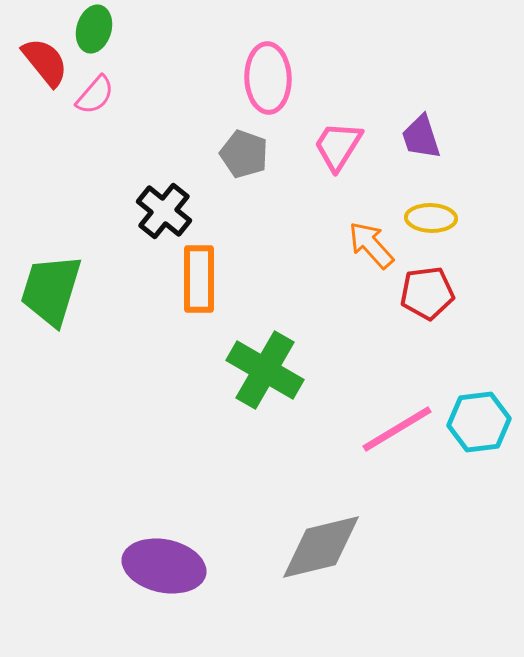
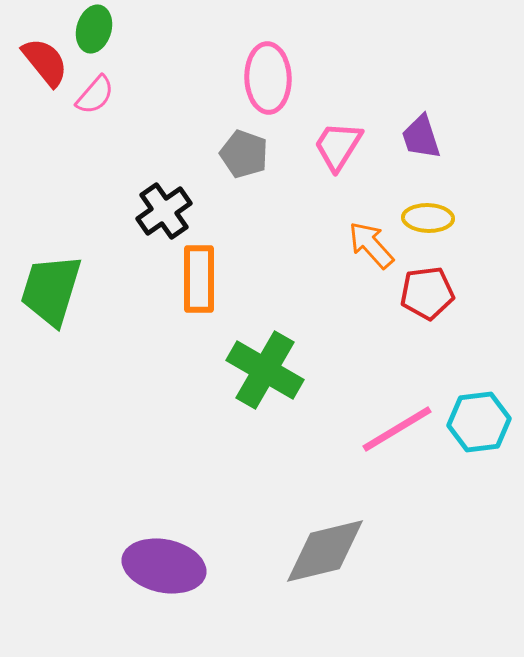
black cross: rotated 16 degrees clockwise
yellow ellipse: moved 3 px left
gray diamond: moved 4 px right, 4 px down
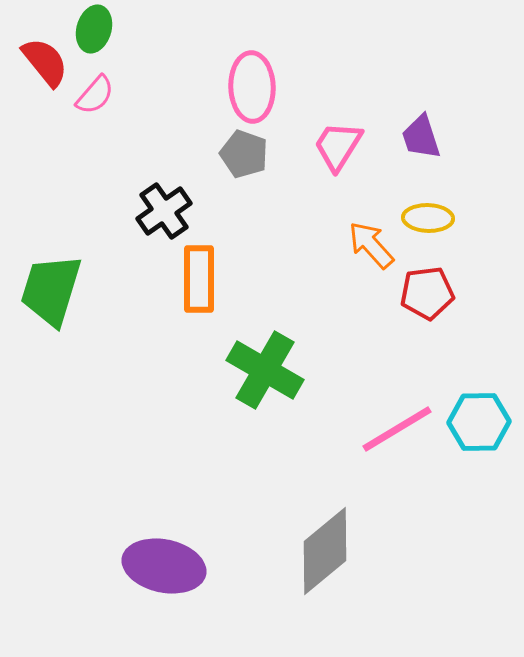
pink ellipse: moved 16 px left, 9 px down
cyan hexagon: rotated 6 degrees clockwise
gray diamond: rotated 26 degrees counterclockwise
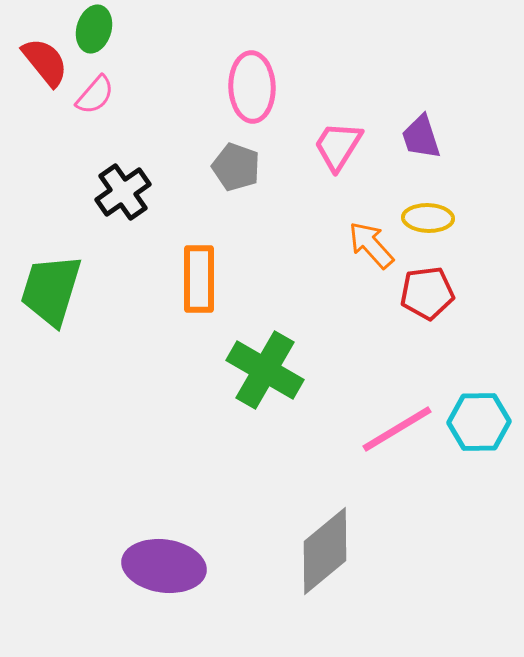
gray pentagon: moved 8 px left, 13 px down
black cross: moved 41 px left, 19 px up
purple ellipse: rotated 4 degrees counterclockwise
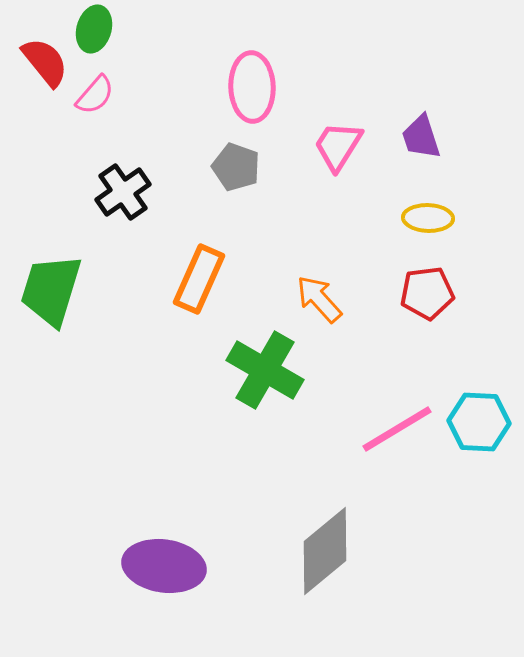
orange arrow: moved 52 px left, 54 px down
orange rectangle: rotated 24 degrees clockwise
cyan hexagon: rotated 4 degrees clockwise
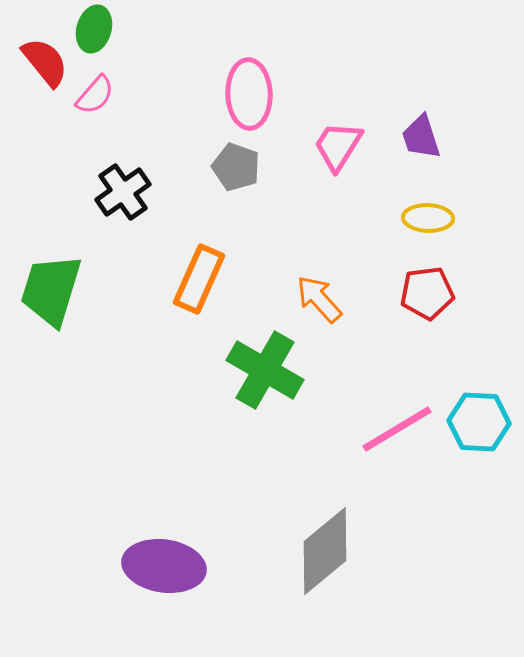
pink ellipse: moved 3 px left, 7 px down
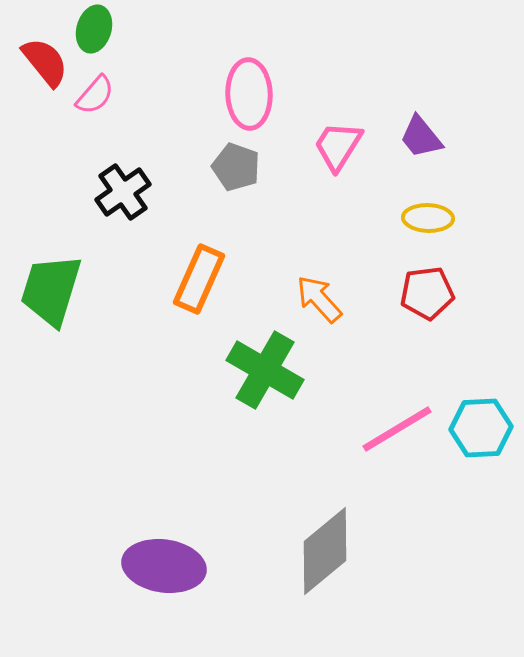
purple trapezoid: rotated 21 degrees counterclockwise
cyan hexagon: moved 2 px right, 6 px down; rotated 6 degrees counterclockwise
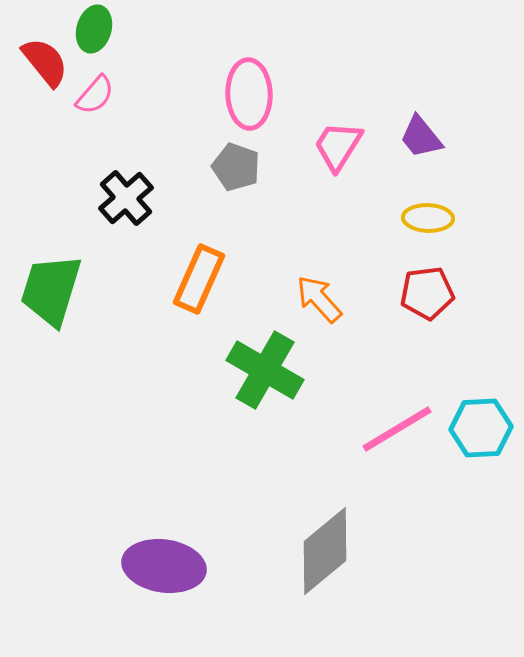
black cross: moved 3 px right, 6 px down; rotated 6 degrees counterclockwise
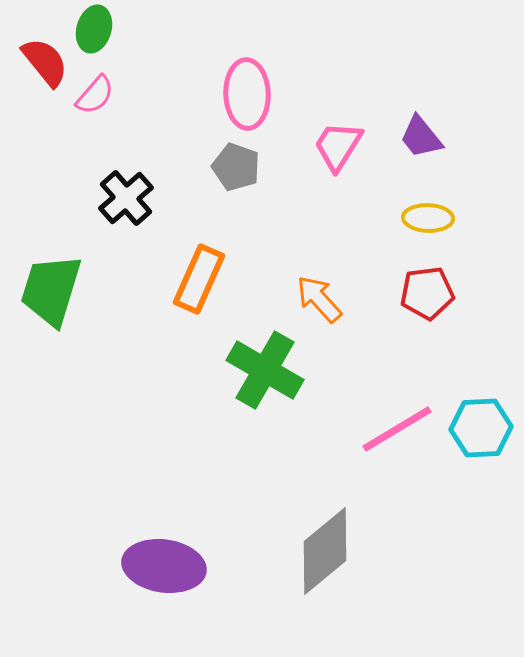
pink ellipse: moved 2 px left
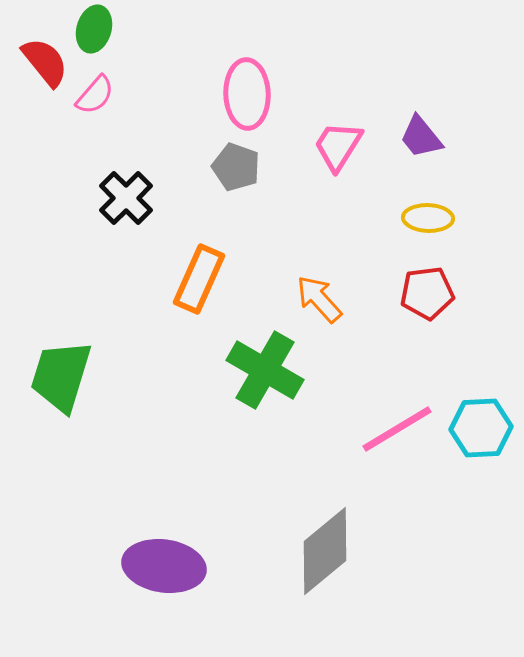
black cross: rotated 4 degrees counterclockwise
green trapezoid: moved 10 px right, 86 px down
